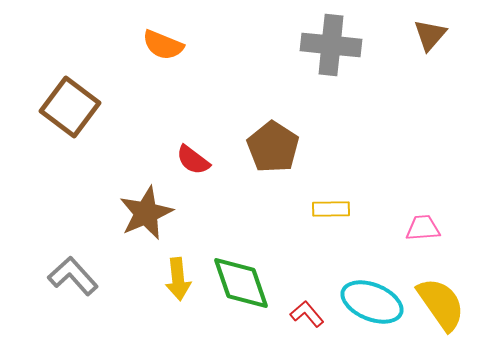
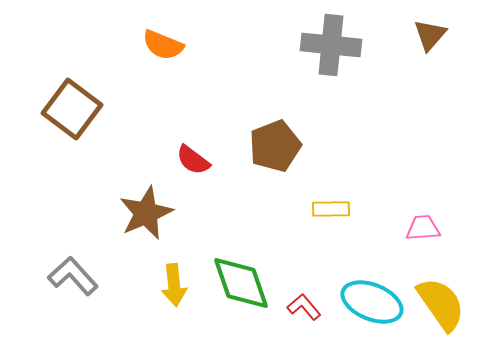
brown square: moved 2 px right, 2 px down
brown pentagon: moved 2 px right, 1 px up; rotated 18 degrees clockwise
yellow arrow: moved 4 px left, 6 px down
red L-shape: moved 3 px left, 7 px up
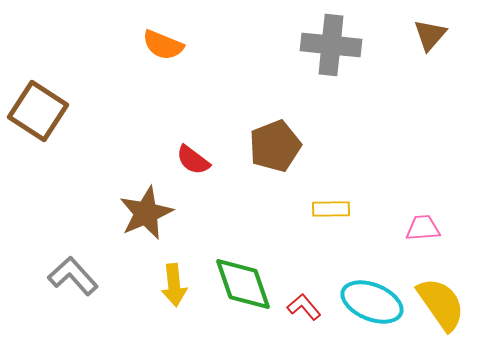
brown square: moved 34 px left, 2 px down; rotated 4 degrees counterclockwise
green diamond: moved 2 px right, 1 px down
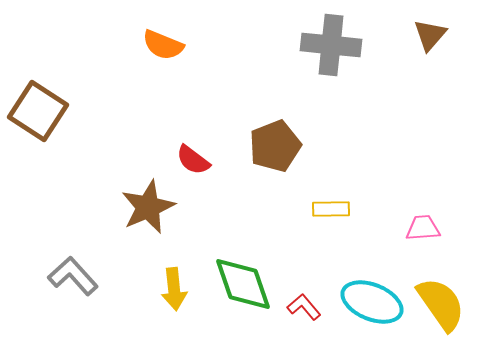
brown star: moved 2 px right, 6 px up
yellow arrow: moved 4 px down
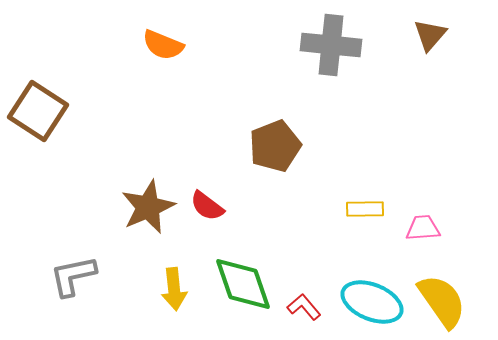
red semicircle: moved 14 px right, 46 px down
yellow rectangle: moved 34 px right
gray L-shape: rotated 60 degrees counterclockwise
yellow semicircle: moved 1 px right, 3 px up
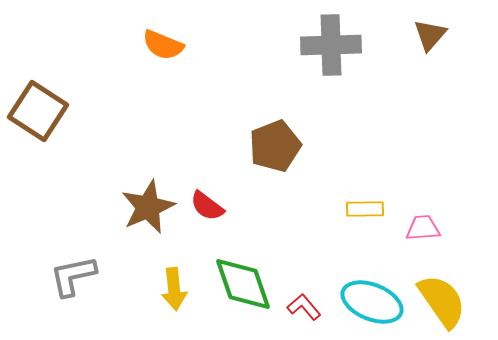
gray cross: rotated 8 degrees counterclockwise
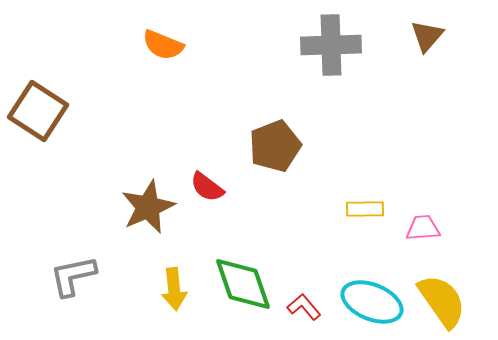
brown triangle: moved 3 px left, 1 px down
red semicircle: moved 19 px up
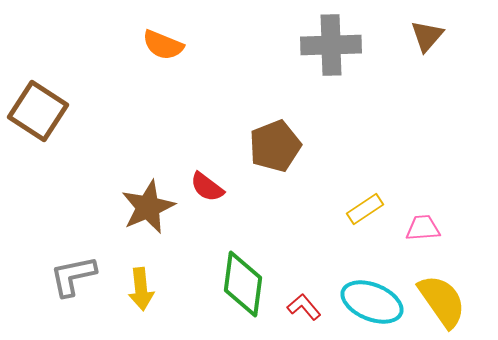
yellow rectangle: rotated 33 degrees counterclockwise
green diamond: rotated 26 degrees clockwise
yellow arrow: moved 33 px left
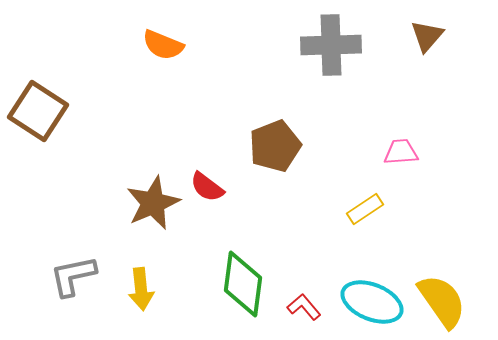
brown star: moved 5 px right, 4 px up
pink trapezoid: moved 22 px left, 76 px up
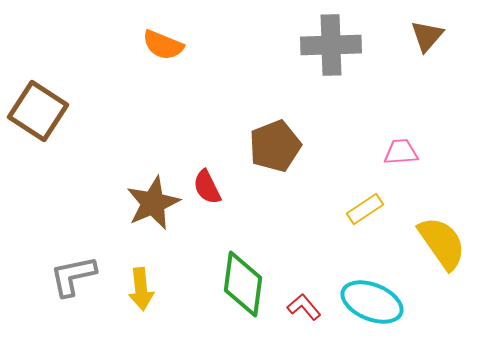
red semicircle: rotated 27 degrees clockwise
yellow semicircle: moved 58 px up
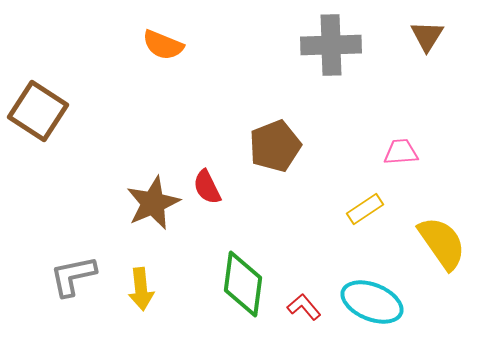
brown triangle: rotated 9 degrees counterclockwise
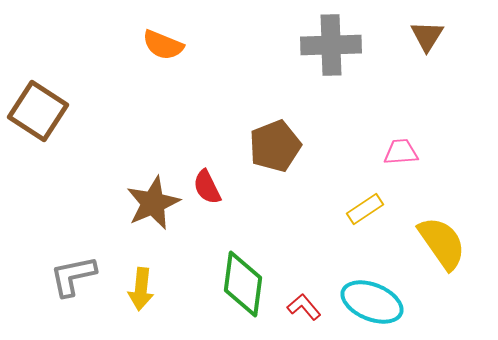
yellow arrow: rotated 12 degrees clockwise
